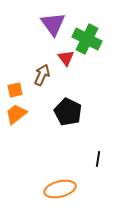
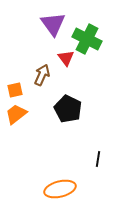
black pentagon: moved 3 px up
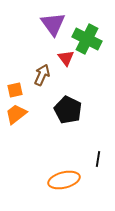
black pentagon: moved 1 px down
orange ellipse: moved 4 px right, 9 px up
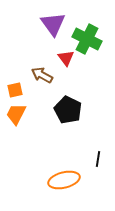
brown arrow: rotated 85 degrees counterclockwise
orange trapezoid: rotated 25 degrees counterclockwise
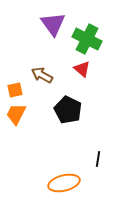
red triangle: moved 16 px right, 11 px down; rotated 12 degrees counterclockwise
orange ellipse: moved 3 px down
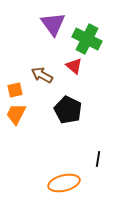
red triangle: moved 8 px left, 3 px up
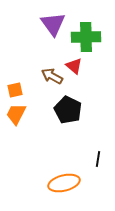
green cross: moved 1 px left, 2 px up; rotated 28 degrees counterclockwise
brown arrow: moved 10 px right, 1 px down
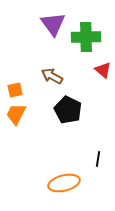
red triangle: moved 29 px right, 4 px down
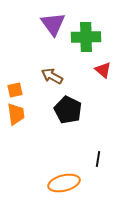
orange trapezoid: rotated 145 degrees clockwise
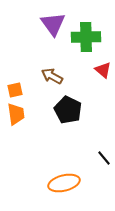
black line: moved 6 px right, 1 px up; rotated 49 degrees counterclockwise
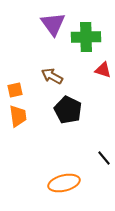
red triangle: rotated 24 degrees counterclockwise
orange trapezoid: moved 2 px right, 2 px down
